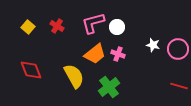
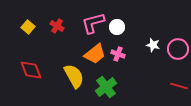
green cross: moved 3 px left
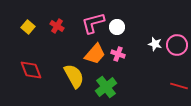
white star: moved 2 px right, 1 px up
pink circle: moved 1 px left, 4 px up
orange trapezoid: rotated 10 degrees counterclockwise
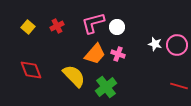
red cross: rotated 32 degrees clockwise
yellow semicircle: rotated 15 degrees counterclockwise
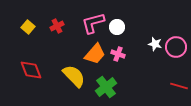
pink circle: moved 1 px left, 2 px down
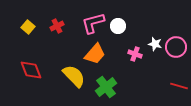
white circle: moved 1 px right, 1 px up
pink cross: moved 17 px right
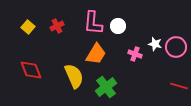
pink L-shape: rotated 70 degrees counterclockwise
orange trapezoid: moved 1 px right; rotated 10 degrees counterclockwise
yellow semicircle: rotated 20 degrees clockwise
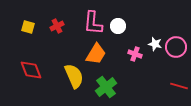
yellow square: rotated 24 degrees counterclockwise
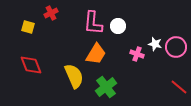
red cross: moved 6 px left, 13 px up
pink cross: moved 2 px right
red diamond: moved 5 px up
red line: moved 1 px down; rotated 24 degrees clockwise
